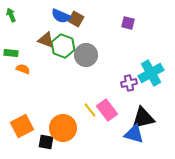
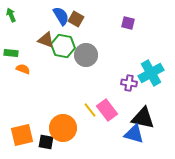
blue semicircle: rotated 144 degrees counterclockwise
green hexagon: rotated 10 degrees counterclockwise
purple cross: rotated 21 degrees clockwise
black triangle: rotated 25 degrees clockwise
orange square: moved 9 px down; rotated 15 degrees clockwise
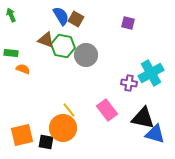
yellow line: moved 21 px left
blue triangle: moved 21 px right
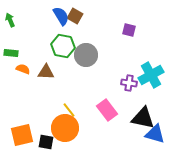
green arrow: moved 1 px left, 5 px down
brown square: moved 1 px left, 3 px up
purple square: moved 1 px right, 7 px down
brown triangle: moved 32 px down; rotated 18 degrees counterclockwise
cyan cross: moved 2 px down
orange circle: moved 2 px right
